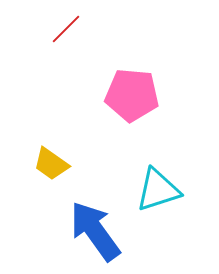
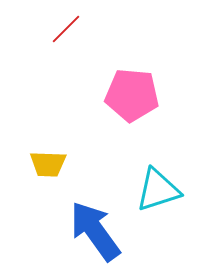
yellow trapezoid: moved 3 px left; rotated 33 degrees counterclockwise
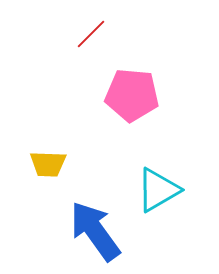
red line: moved 25 px right, 5 px down
cyan triangle: rotated 12 degrees counterclockwise
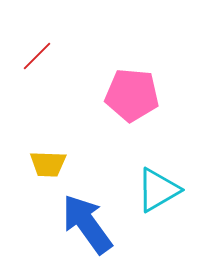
red line: moved 54 px left, 22 px down
blue arrow: moved 8 px left, 7 px up
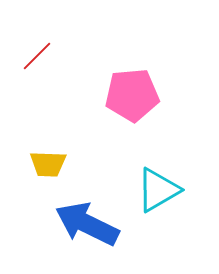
pink pentagon: rotated 10 degrees counterclockwise
blue arrow: rotated 28 degrees counterclockwise
